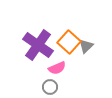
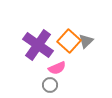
orange square: moved 1 px up
gray triangle: moved 5 px up
gray circle: moved 2 px up
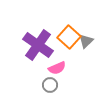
orange square: moved 4 px up
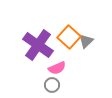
gray circle: moved 2 px right
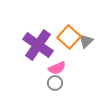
gray circle: moved 3 px right, 2 px up
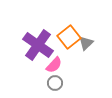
orange square: rotated 10 degrees clockwise
gray triangle: moved 2 px down
pink semicircle: moved 3 px left, 3 px up; rotated 24 degrees counterclockwise
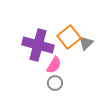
purple cross: rotated 20 degrees counterclockwise
pink semicircle: rotated 12 degrees counterclockwise
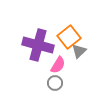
gray triangle: moved 7 px left, 8 px down
pink semicircle: moved 4 px right
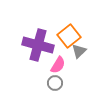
orange square: moved 1 px up
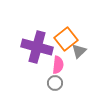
orange square: moved 3 px left, 3 px down
purple cross: moved 1 px left, 2 px down
pink semicircle: rotated 24 degrees counterclockwise
